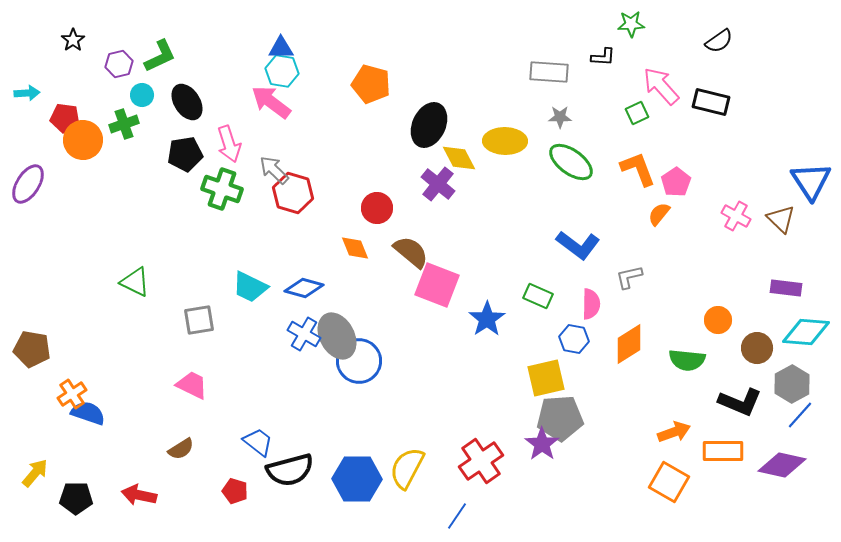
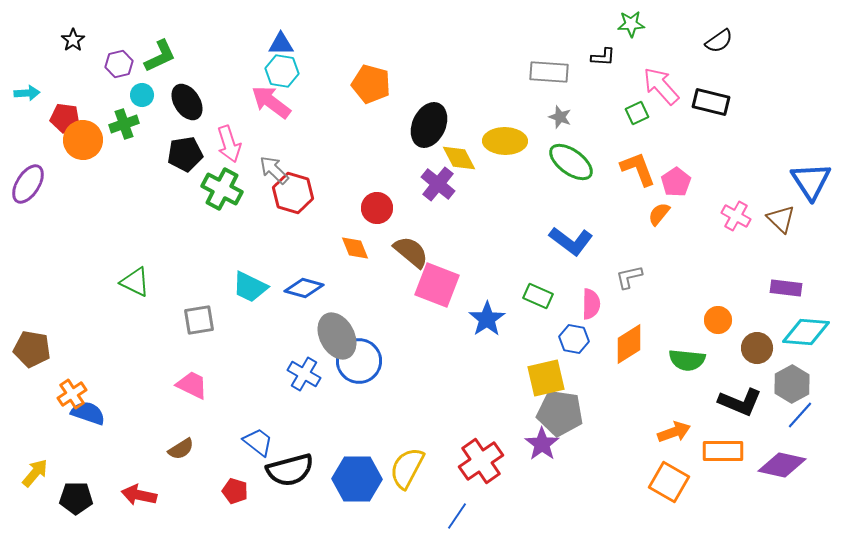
blue triangle at (281, 48): moved 4 px up
gray star at (560, 117): rotated 20 degrees clockwise
green cross at (222, 189): rotated 9 degrees clockwise
blue L-shape at (578, 245): moved 7 px left, 4 px up
blue cross at (304, 334): moved 40 px down
gray pentagon at (560, 418): moved 5 px up; rotated 12 degrees clockwise
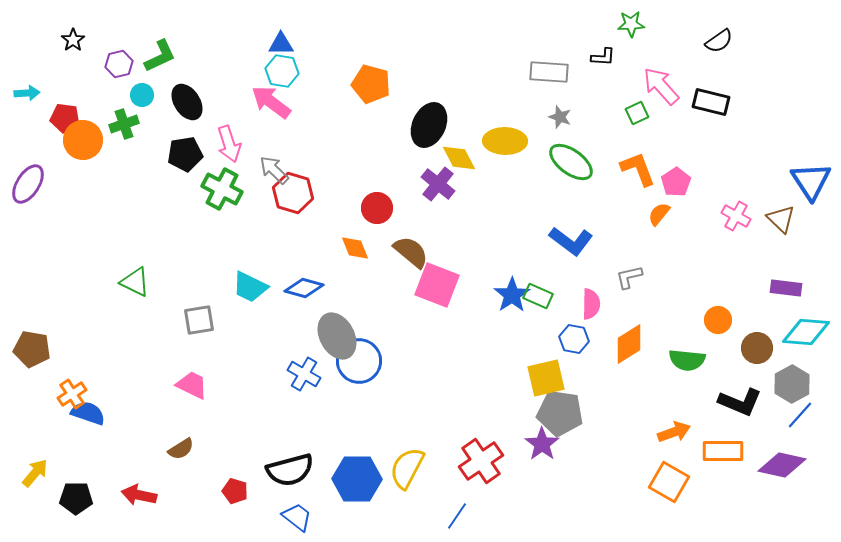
blue star at (487, 319): moved 25 px right, 24 px up
blue trapezoid at (258, 442): moved 39 px right, 75 px down
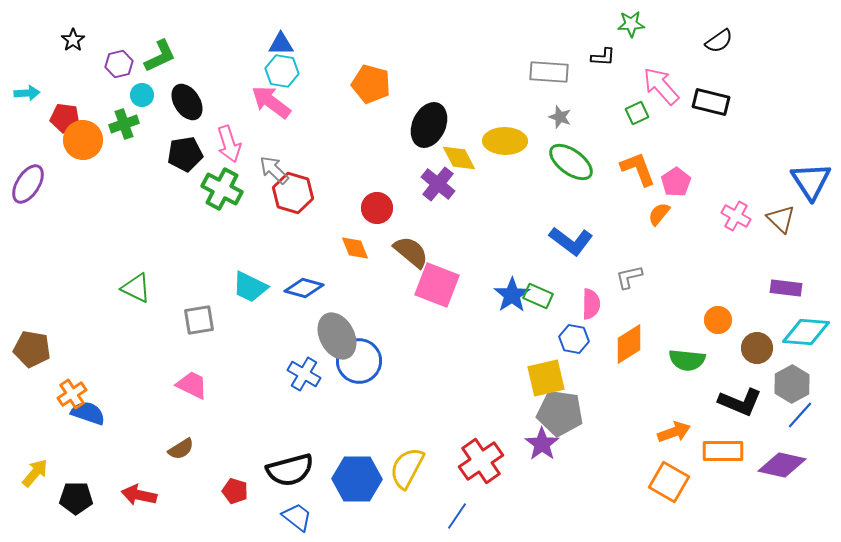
green triangle at (135, 282): moved 1 px right, 6 px down
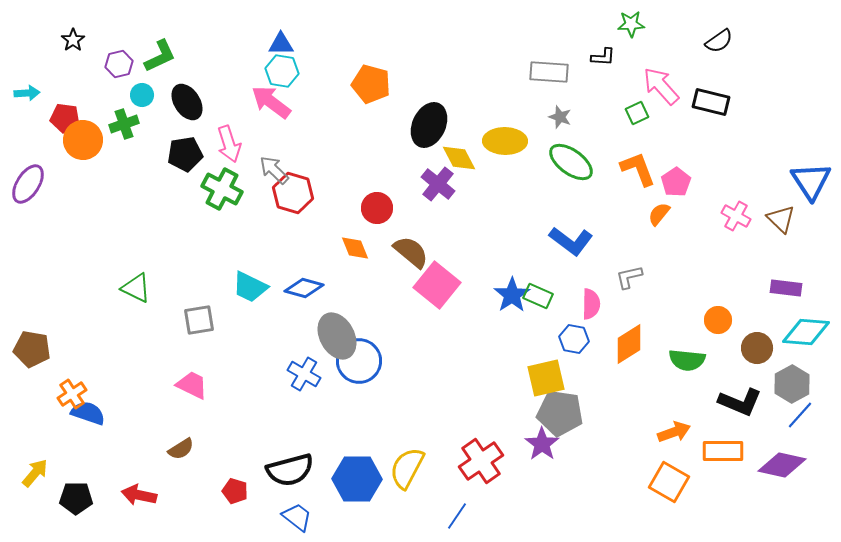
pink square at (437, 285): rotated 18 degrees clockwise
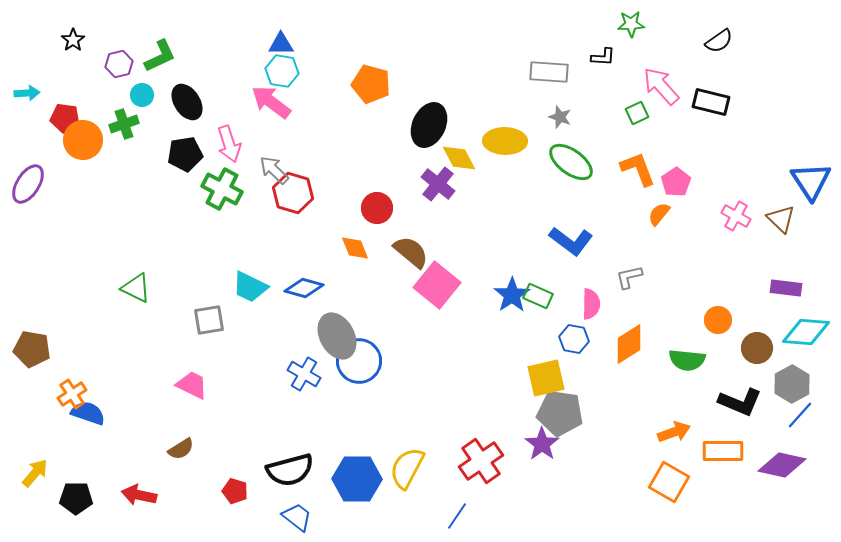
gray square at (199, 320): moved 10 px right
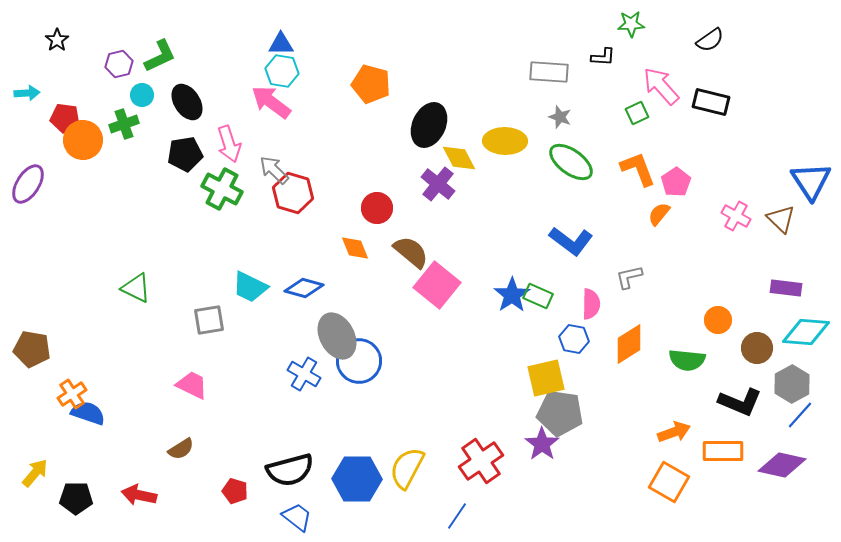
black star at (73, 40): moved 16 px left
black semicircle at (719, 41): moved 9 px left, 1 px up
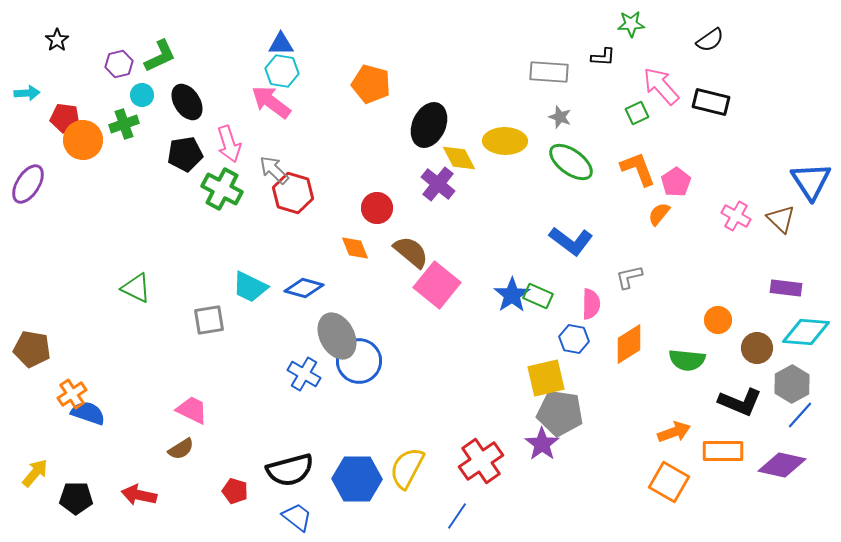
pink trapezoid at (192, 385): moved 25 px down
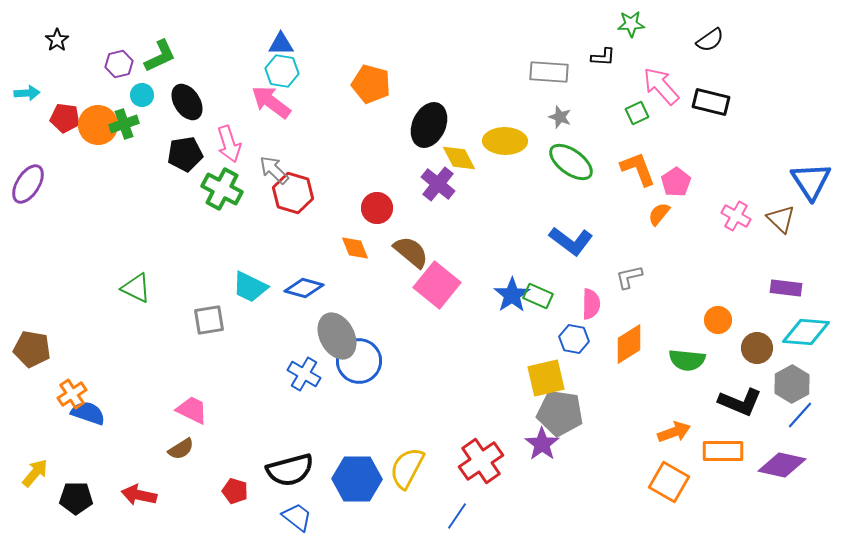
orange circle at (83, 140): moved 15 px right, 15 px up
